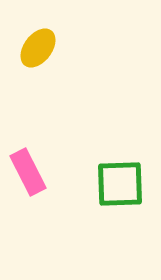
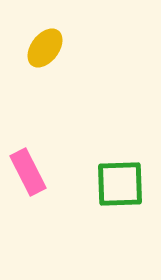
yellow ellipse: moved 7 px right
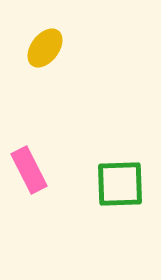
pink rectangle: moved 1 px right, 2 px up
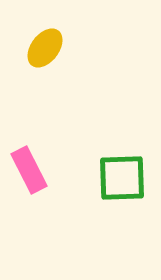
green square: moved 2 px right, 6 px up
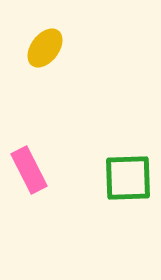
green square: moved 6 px right
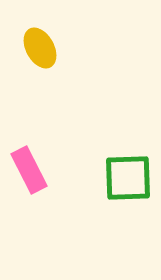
yellow ellipse: moved 5 px left; rotated 66 degrees counterclockwise
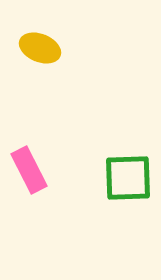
yellow ellipse: rotated 39 degrees counterclockwise
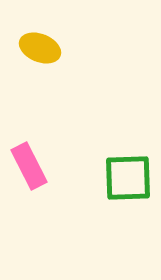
pink rectangle: moved 4 px up
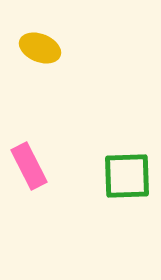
green square: moved 1 px left, 2 px up
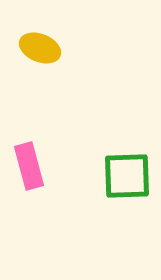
pink rectangle: rotated 12 degrees clockwise
